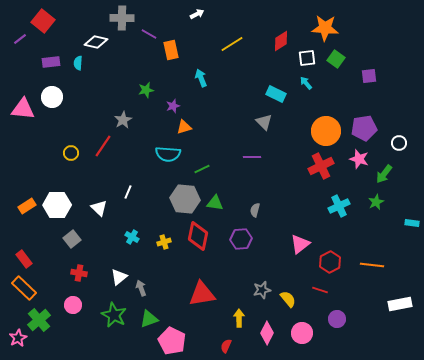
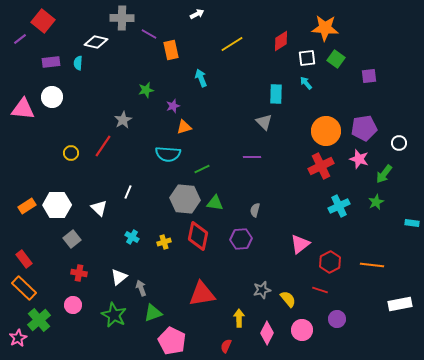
cyan rectangle at (276, 94): rotated 66 degrees clockwise
green triangle at (149, 319): moved 4 px right, 6 px up
pink circle at (302, 333): moved 3 px up
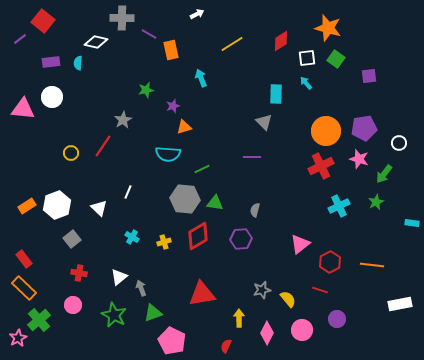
orange star at (325, 28): moved 3 px right; rotated 12 degrees clockwise
white hexagon at (57, 205): rotated 20 degrees counterclockwise
red diamond at (198, 236): rotated 48 degrees clockwise
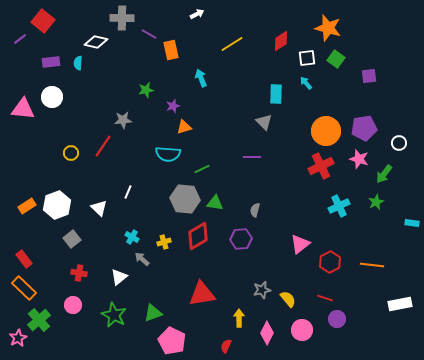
gray star at (123, 120): rotated 24 degrees clockwise
gray arrow at (141, 288): moved 1 px right, 29 px up; rotated 28 degrees counterclockwise
red line at (320, 290): moved 5 px right, 8 px down
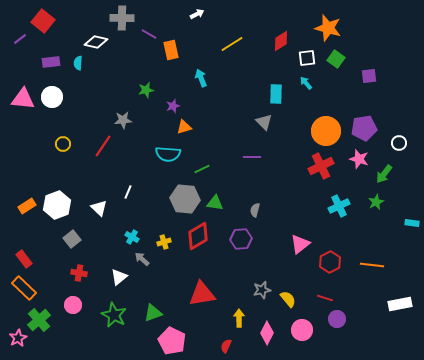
pink triangle at (23, 109): moved 10 px up
yellow circle at (71, 153): moved 8 px left, 9 px up
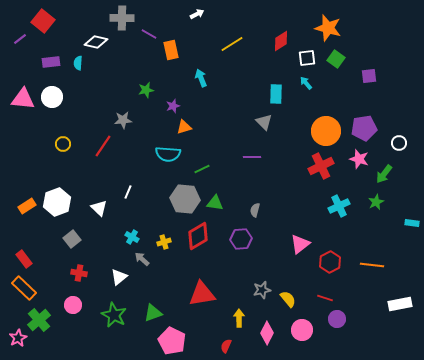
white hexagon at (57, 205): moved 3 px up
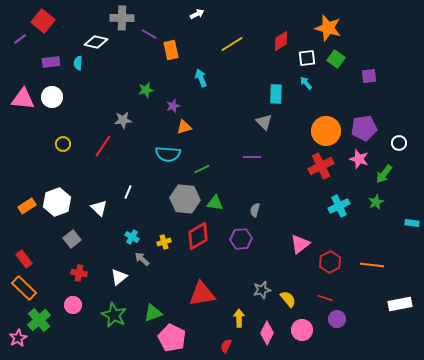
pink pentagon at (172, 341): moved 3 px up
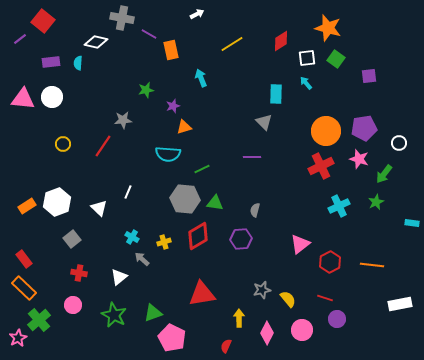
gray cross at (122, 18): rotated 10 degrees clockwise
